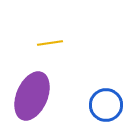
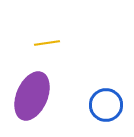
yellow line: moved 3 px left
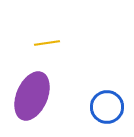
blue circle: moved 1 px right, 2 px down
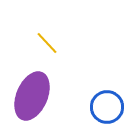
yellow line: rotated 55 degrees clockwise
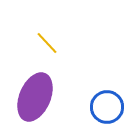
purple ellipse: moved 3 px right, 1 px down
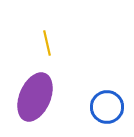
yellow line: rotated 30 degrees clockwise
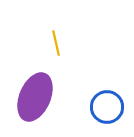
yellow line: moved 9 px right
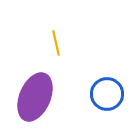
blue circle: moved 13 px up
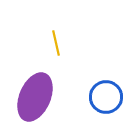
blue circle: moved 1 px left, 3 px down
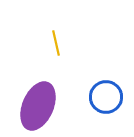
purple ellipse: moved 3 px right, 9 px down
